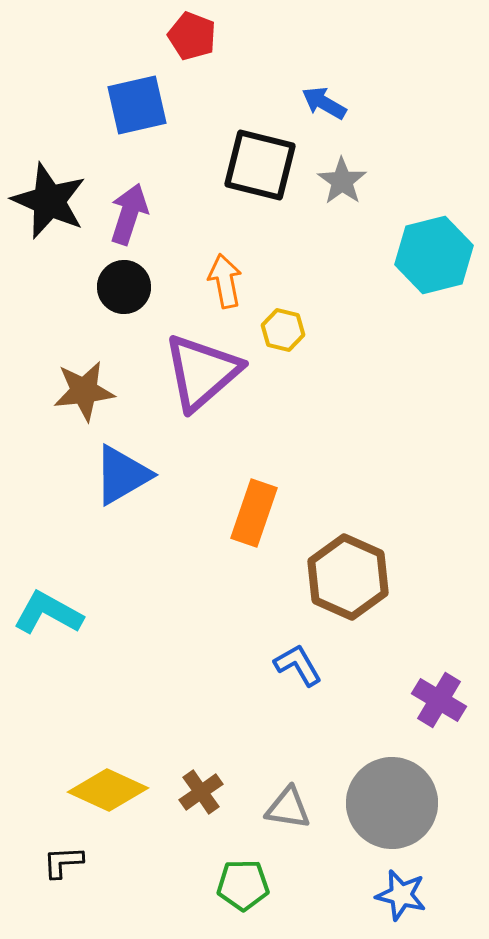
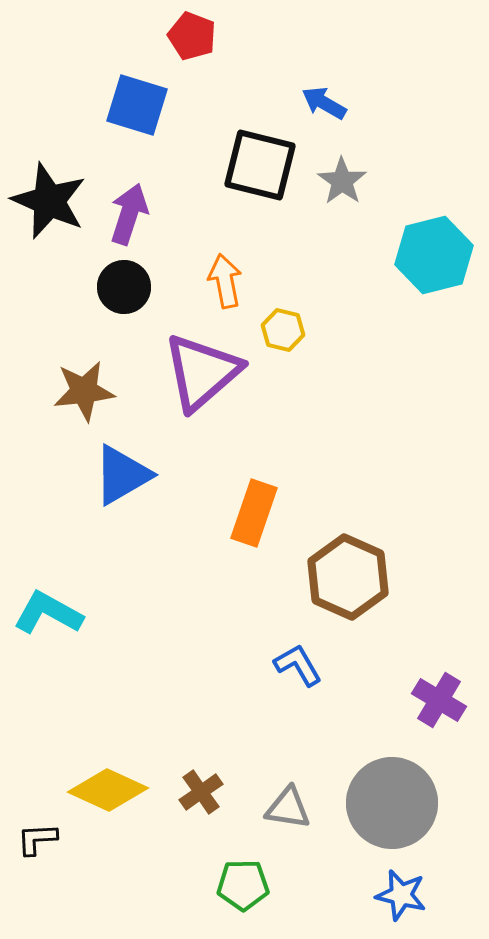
blue square: rotated 30 degrees clockwise
black L-shape: moved 26 px left, 23 px up
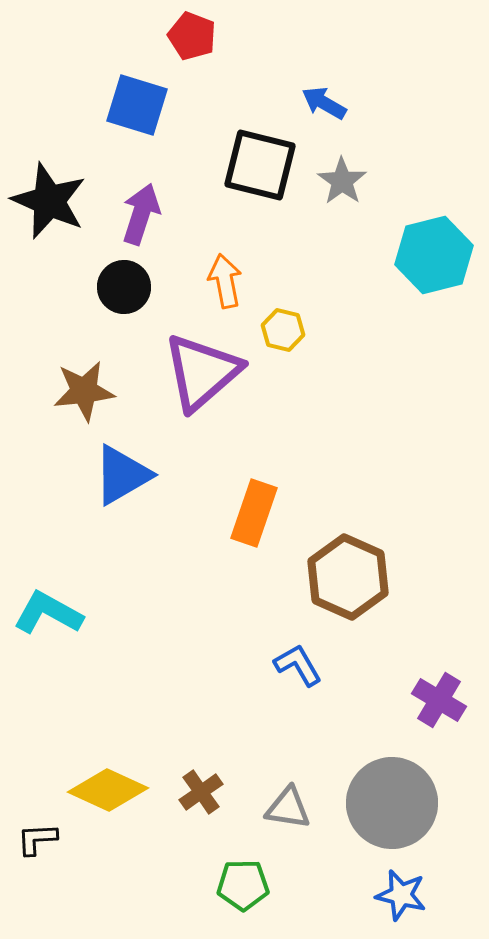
purple arrow: moved 12 px right
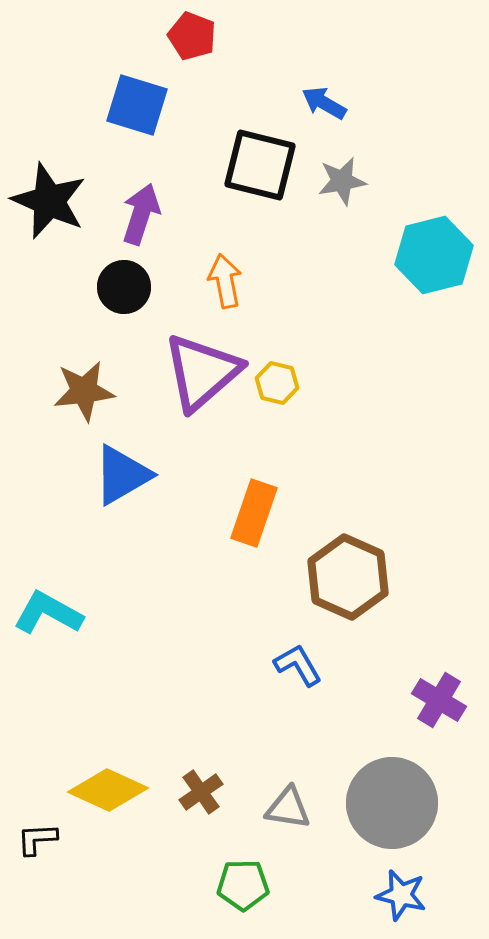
gray star: rotated 27 degrees clockwise
yellow hexagon: moved 6 px left, 53 px down
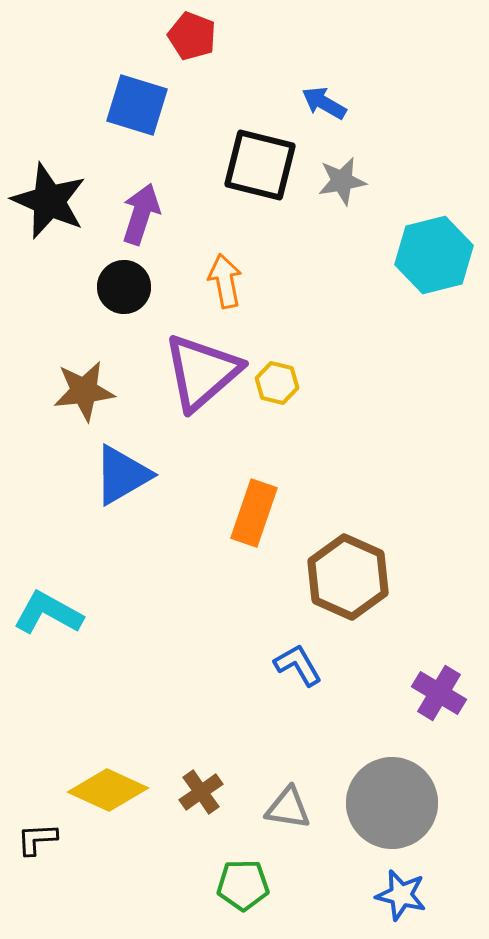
purple cross: moved 7 px up
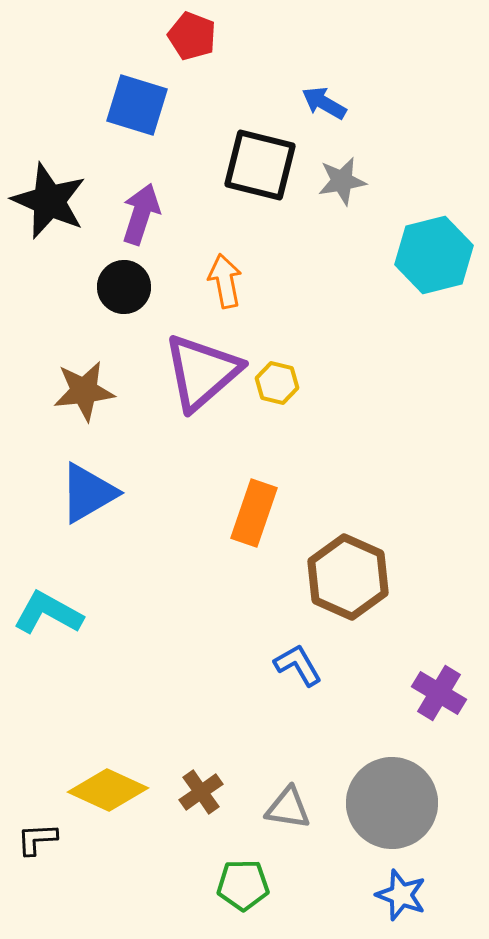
blue triangle: moved 34 px left, 18 px down
blue star: rotated 6 degrees clockwise
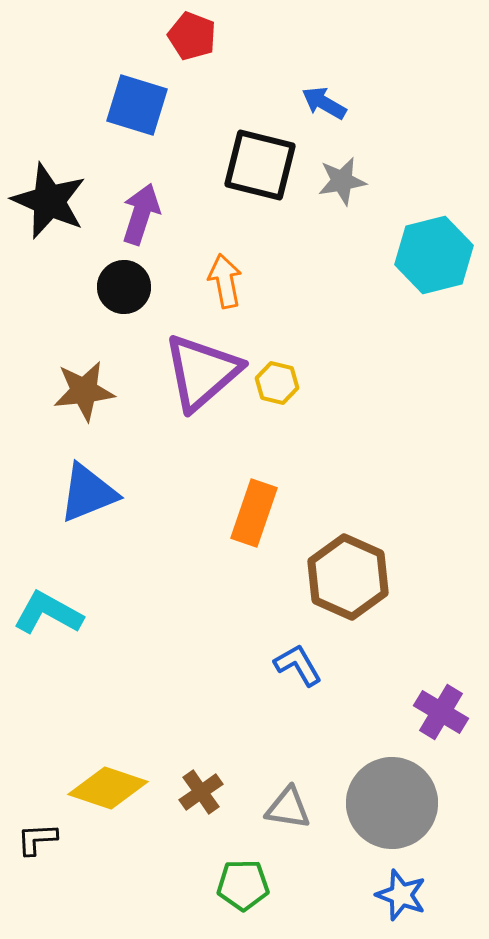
blue triangle: rotated 8 degrees clockwise
purple cross: moved 2 px right, 19 px down
yellow diamond: moved 2 px up; rotated 6 degrees counterclockwise
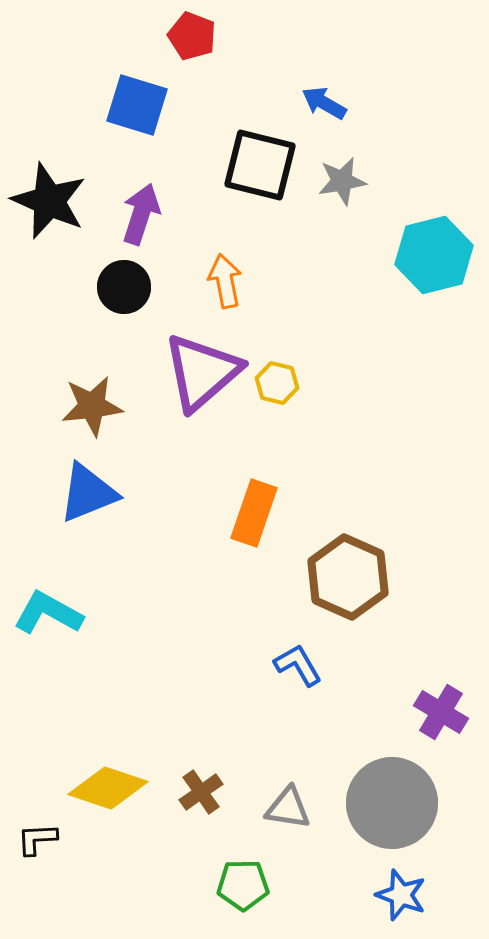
brown star: moved 8 px right, 15 px down
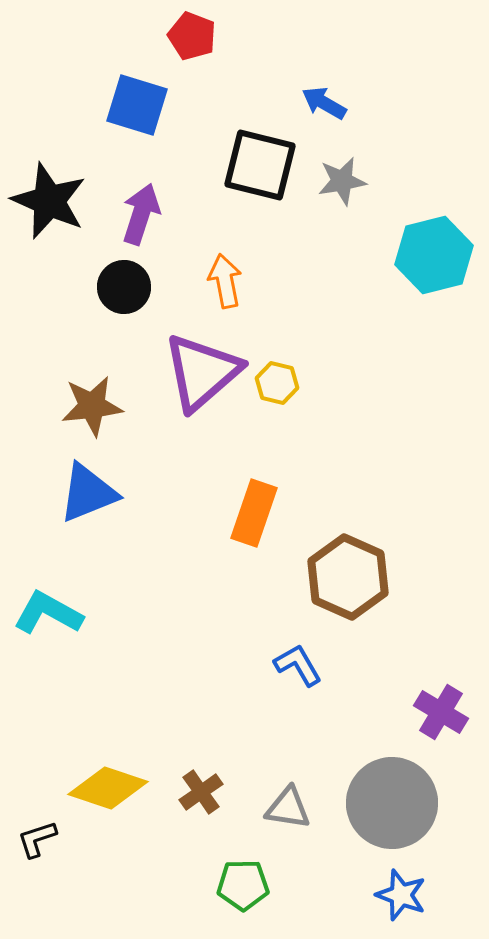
black L-shape: rotated 15 degrees counterclockwise
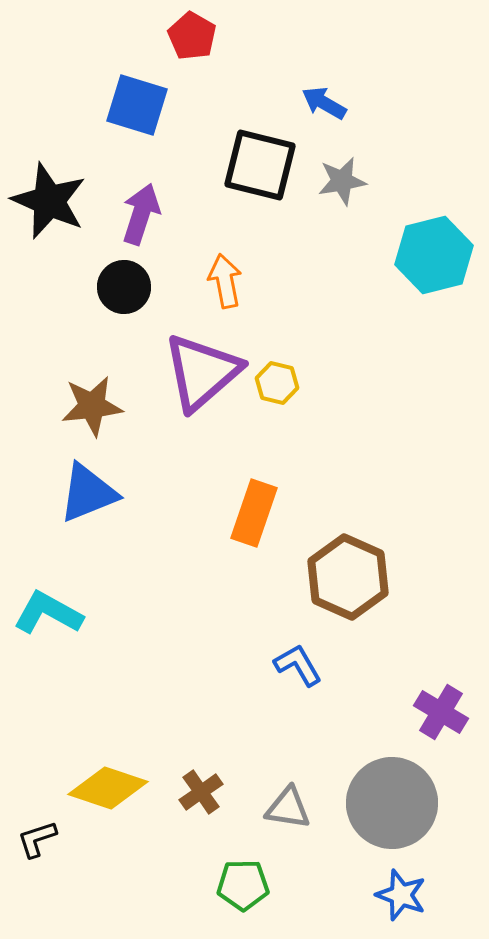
red pentagon: rotated 9 degrees clockwise
